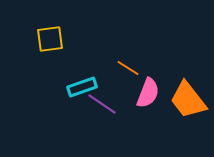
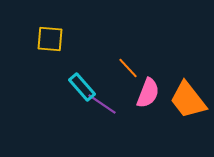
yellow square: rotated 12 degrees clockwise
orange line: rotated 15 degrees clockwise
cyan rectangle: rotated 68 degrees clockwise
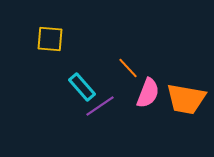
orange trapezoid: moved 2 px left, 1 px up; rotated 42 degrees counterclockwise
purple line: moved 2 px left, 2 px down; rotated 68 degrees counterclockwise
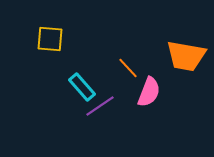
pink semicircle: moved 1 px right, 1 px up
orange trapezoid: moved 43 px up
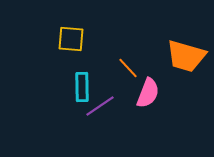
yellow square: moved 21 px right
orange trapezoid: rotated 6 degrees clockwise
cyan rectangle: rotated 40 degrees clockwise
pink semicircle: moved 1 px left, 1 px down
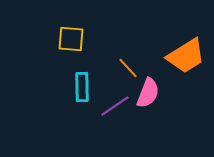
orange trapezoid: rotated 48 degrees counterclockwise
purple line: moved 15 px right
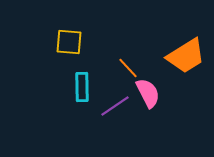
yellow square: moved 2 px left, 3 px down
pink semicircle: rotated 48 degrees counterclockwise
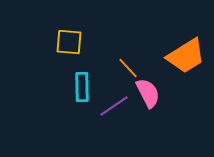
purple line: moved 1 px left
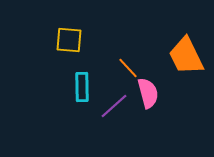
yellow square: moved 2 px up
orange trapezoid: rotated 96 degrees clockwise
pink semicircle: rotated 12 degrees clockwise
purple line: rotated 8 degrees counterclockwise
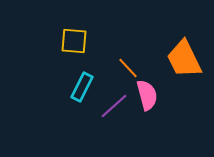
yellow square: moved 5 px right, 1 px down
orange trapezoid: moved 2 px left, 3 px down
cyan rectangle: rotated 28 degrees clockwise
pink semicircle: moved 1 px left, 2 px down
